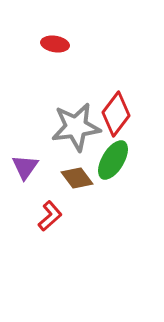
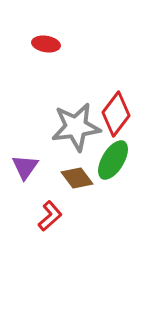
red ellipse: moved 9 px left
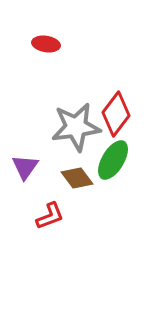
red L-shape: rotated 20 degrees clockwise
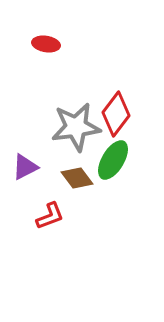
purple triangle: rotated 28 degrees clockwise
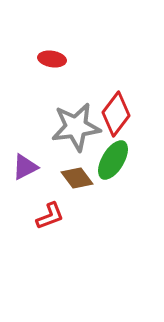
red ellipse: moved 6 px right, 15 px down
